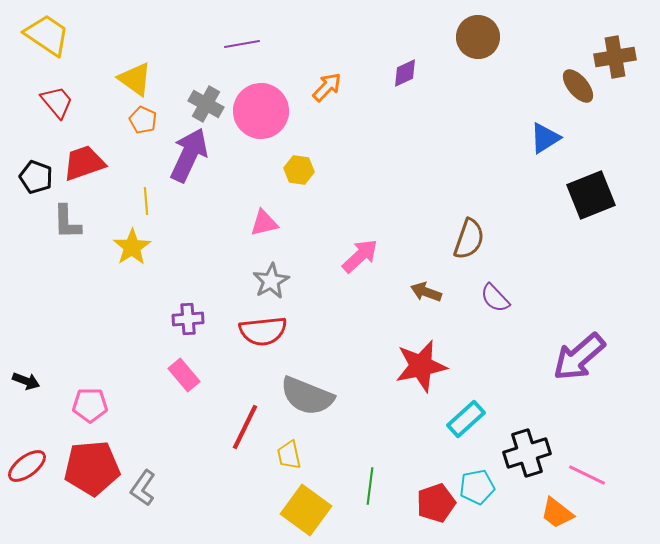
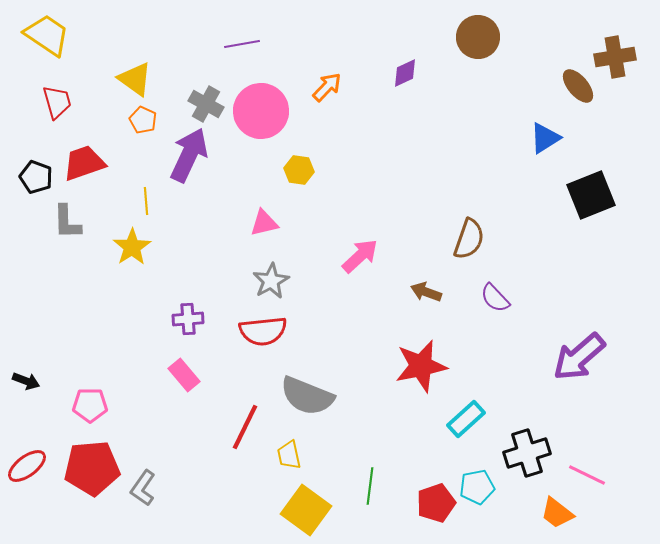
red trapezoid at (57, 102): rotated 24 degrees clockwise
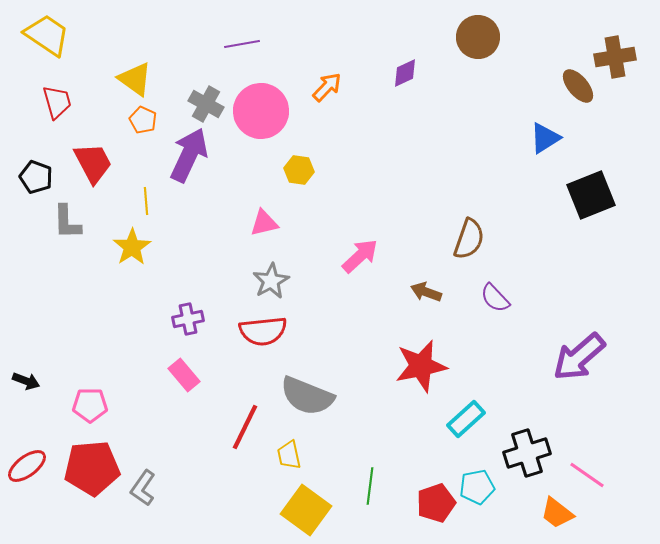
red trapezoid at (84, 163): moved 9 px right; rotated 81 degrees clockwise
purple cross at (188, 319): rotated 8 degrees counterclockwise
pink line at (587, 475): rotated 9 degrees clockwise
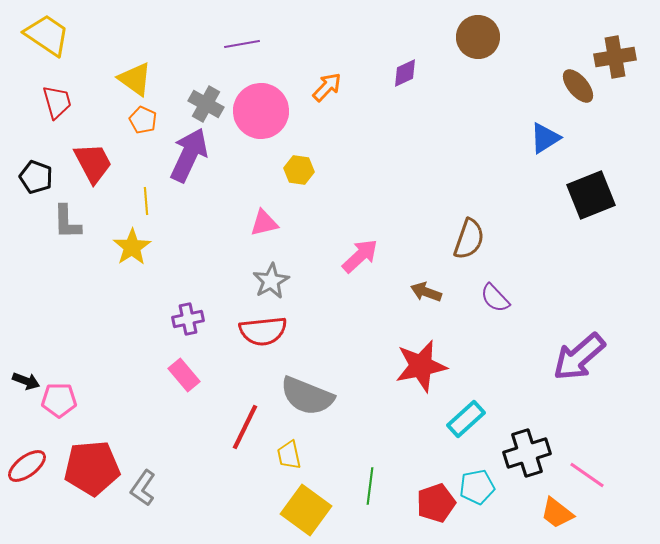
pink pentagon at (90, 405): moved 31 px left, 5 px up
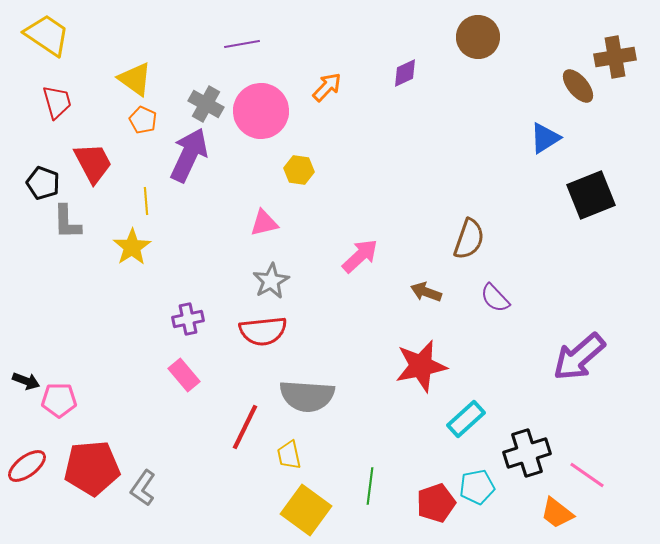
black pentagon at (36, 177): moved 7 px right, 6 px down
gray semicircle at (307, 396): rotated 18 degrees counterclockwise
